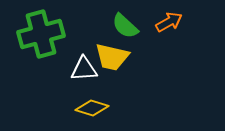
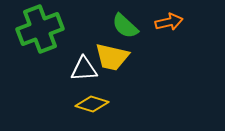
orange arrow: rotated 16 degrees clockwise
green cross: moved 1 px left, 5 px up; rotated 6 degrees counterclockwise
yellow diamond: moved 4 px up
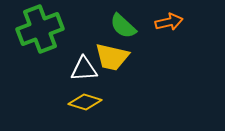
green semicircle: moved 2 px left
yellow diamond: moved 7 px left, 2 px up
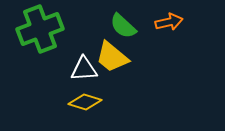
yellow trapezoid: rotated 27 degrees clockwise
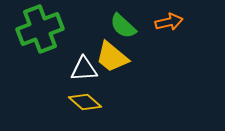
yellow diamond: rotated 24 degrees clockwise
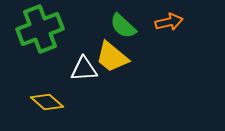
yellow diamond: moved 38 px left
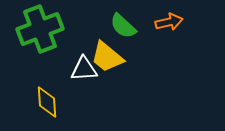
yellow trapezoid: moved 5 px left
yellow diamond: rotated 44 degrees clockwise
